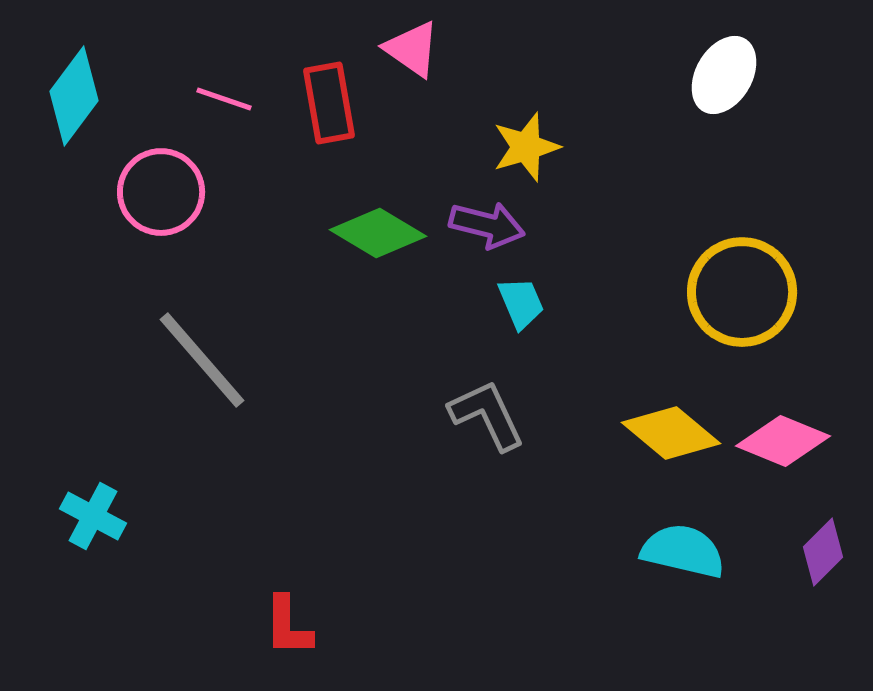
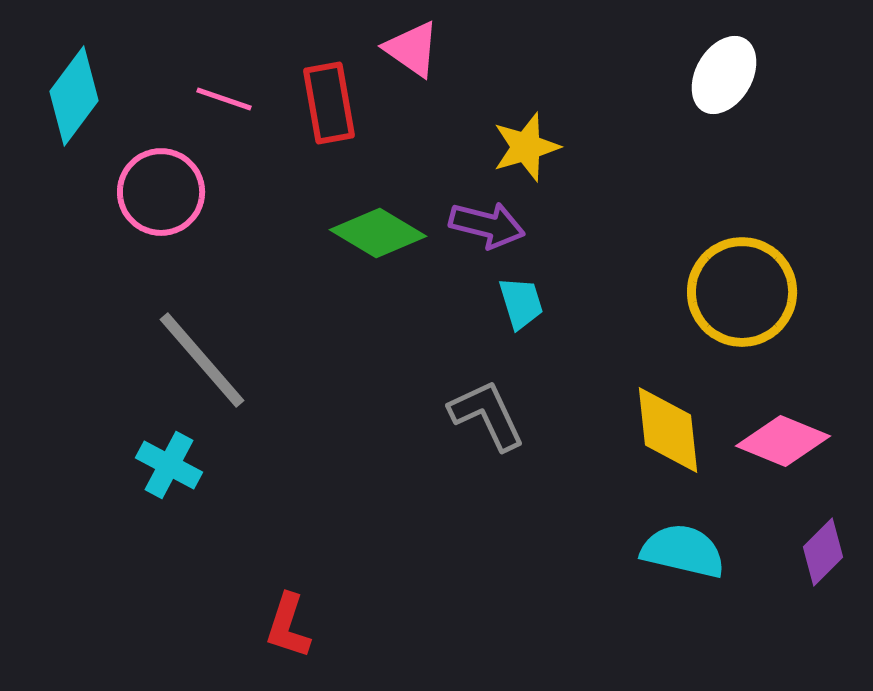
cyan trapezoid: rotated 6 degrees clockwise
yellow diamond: moved 3 px left, 3 px up; rotated 44 degrees clockwise
cyan cross: moved 76 px right, 51 px up
red L-shape: rotated 18 degrees clockwise
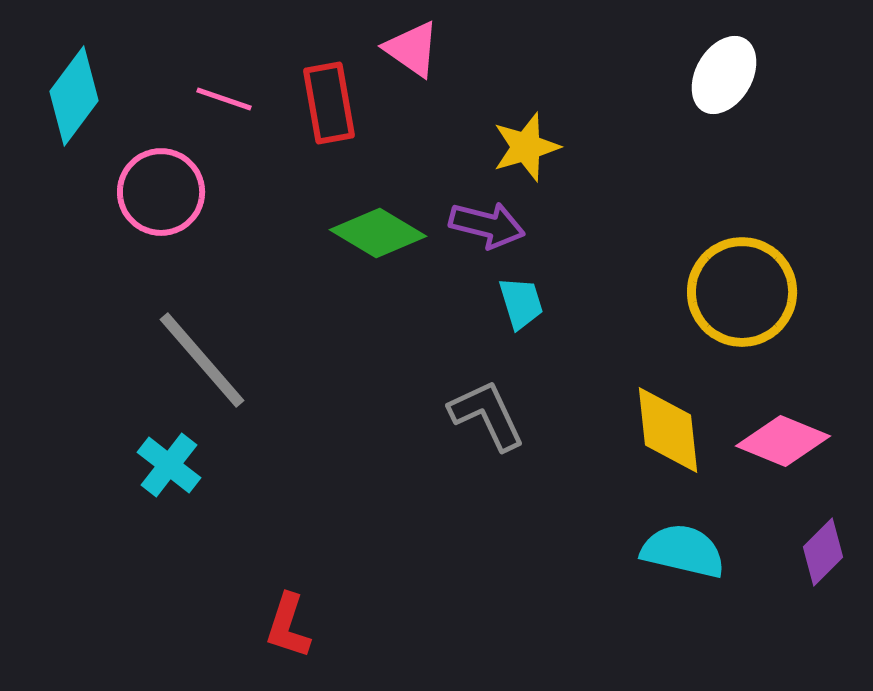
cyan cross: rotated 10 degrees clockwise
